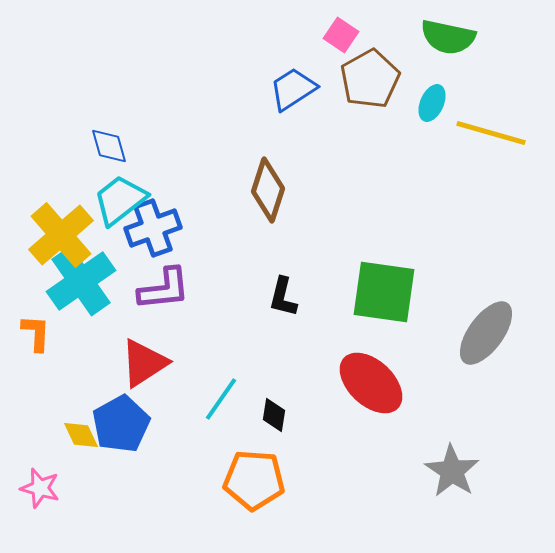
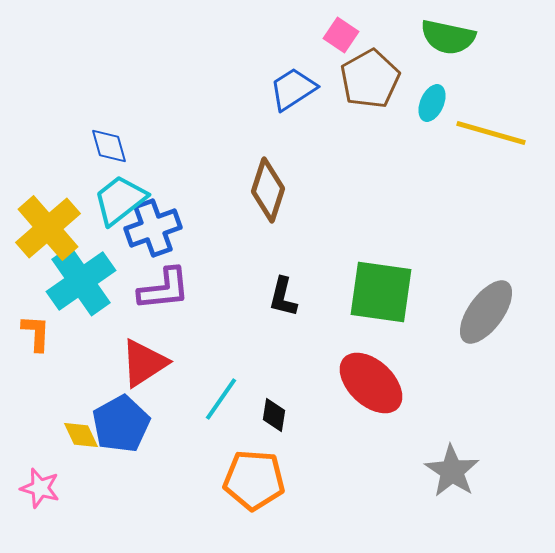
yellow cross: moved 13 px left, 7 px up
green square: moved 3 px left
gray ellipse: moved 21 px up
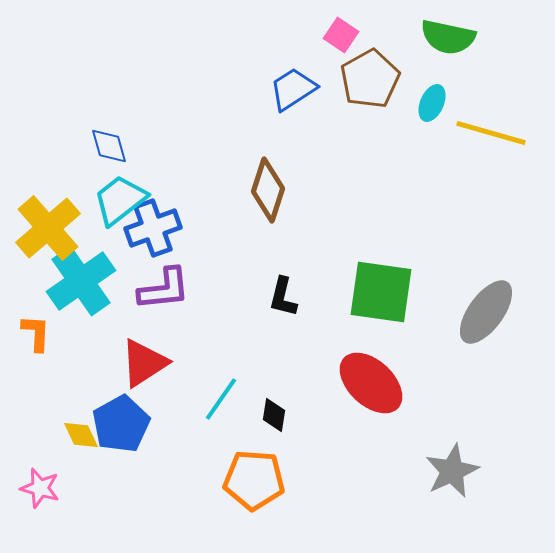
gray star: rotated 14 degrees clockwise
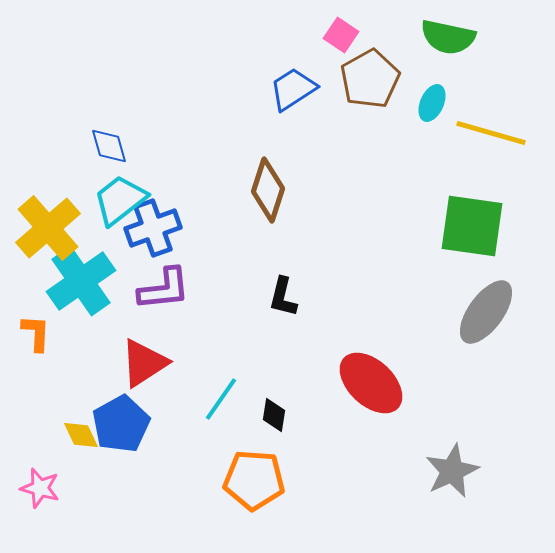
green square: moved 91 px right, 66 px up
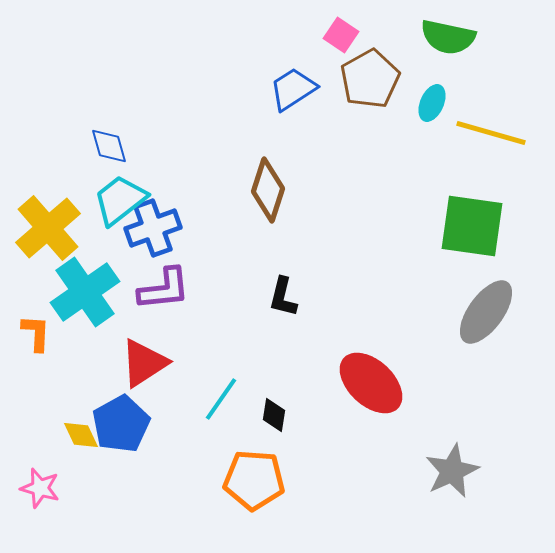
cyan cross: moved 4 px right, 11 px down
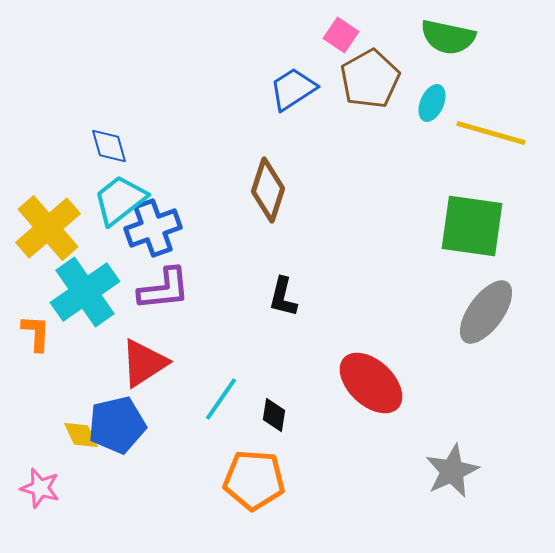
blue pentagon: moved 4 px left, 1 px down; rotated 16 degrees clockwise
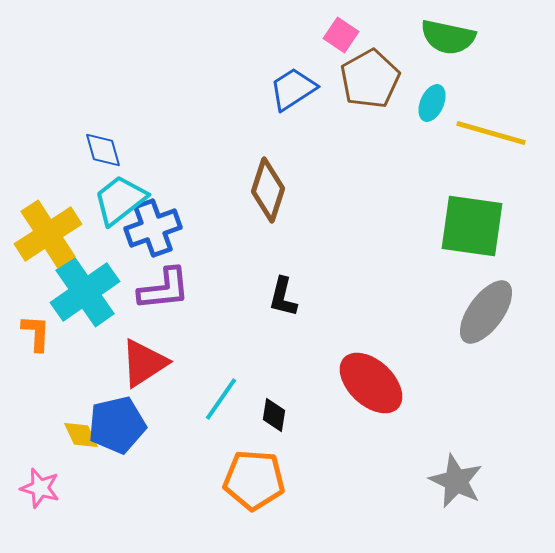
blue diamond: moved 6 px left, 4 px down
yellow cross: moved 6 px down; rotated 8 degrees clockwise
gray star: moved 4 px right, 10 px down; rotated 22 degrees counterclockwise
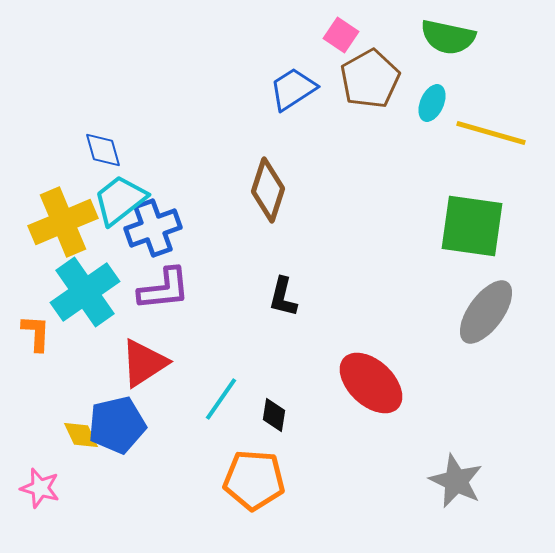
yellow cross: moved 15 px right, 12 px up; rotated 10 degrees clockwise
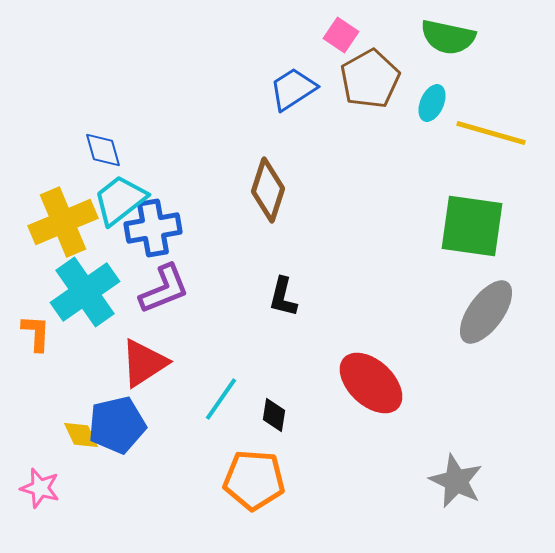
blue cross: rotated 10 degrees clockwise
purple L-shape: rotated 16 degrees counterclockwise
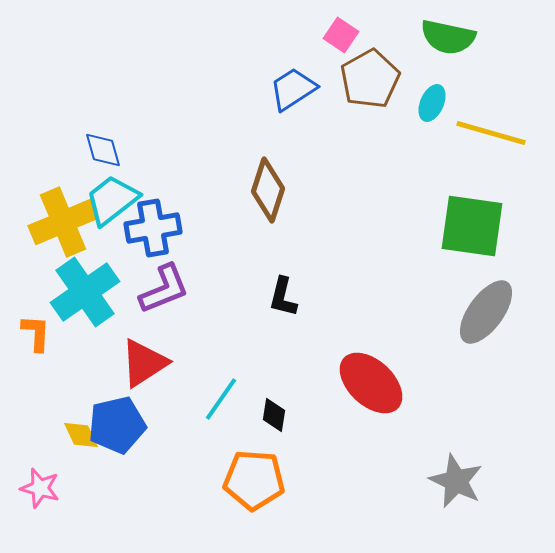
cyan trapezoid: moved 8 px left
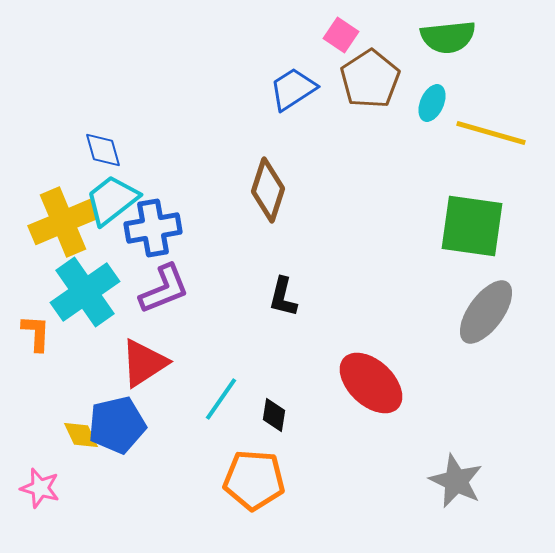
green semicircle: rotated 18 degrees counterclockwise
brown pentagon: rotated 4 degrees counterclockwise
